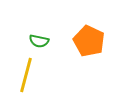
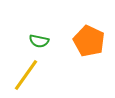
yellow line: rotated 20 degrees clockwise
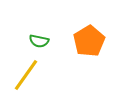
orange pentagon: rotated 16 degrees clockwise
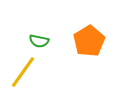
yellow line: moved 3 px left, 3 px up
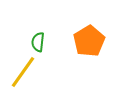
green semicircle: moved 1 px left, 1 px down; rotated 84 degrees clockwise
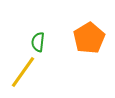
orange pentagon: moved 3 px up
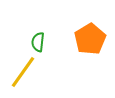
orange pentagon: moved 1 px right, 1 px down
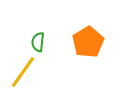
orange pentagon: moved 2 px left, 3 px down
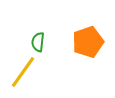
orange pentagon: rotated 12 degrees clockwise
